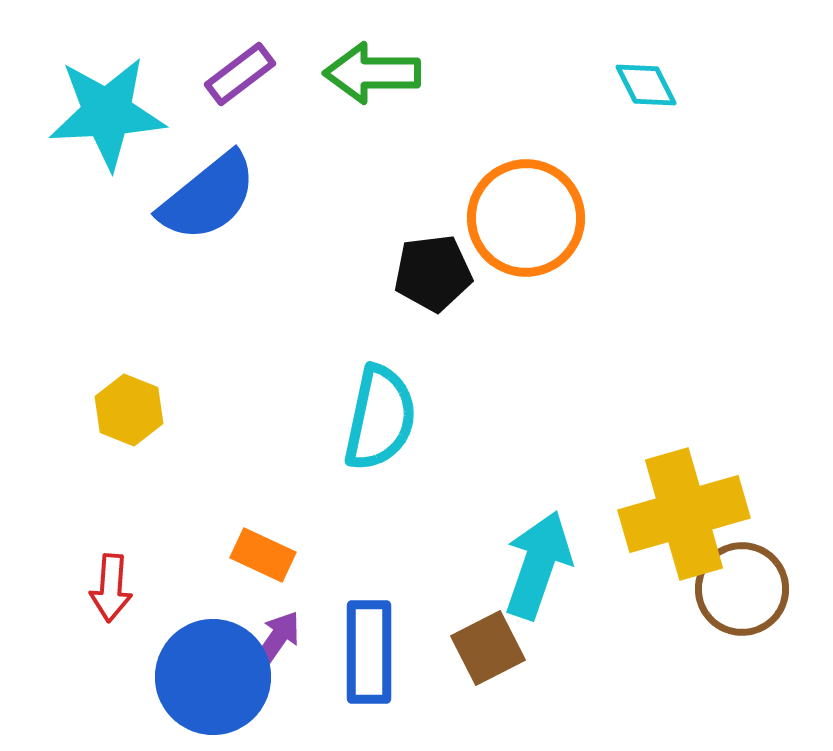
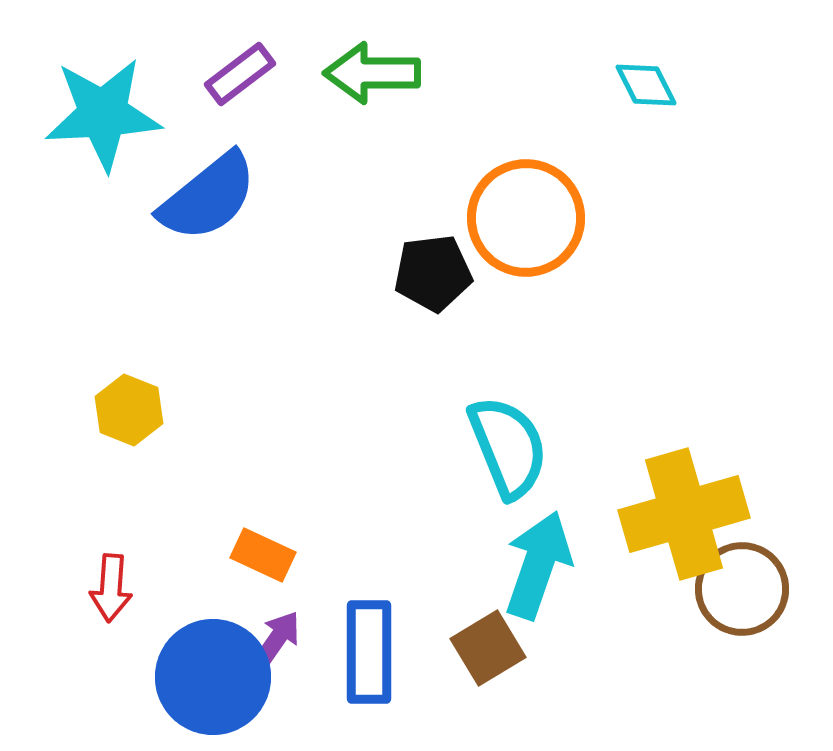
cyan star: moved 4 px left, 1 px down
cyan semicircle: moved 128 px right, 29 px down; rotated 34 degrees counterclockwise
brown square: rotated 4 degrees counterclockwise
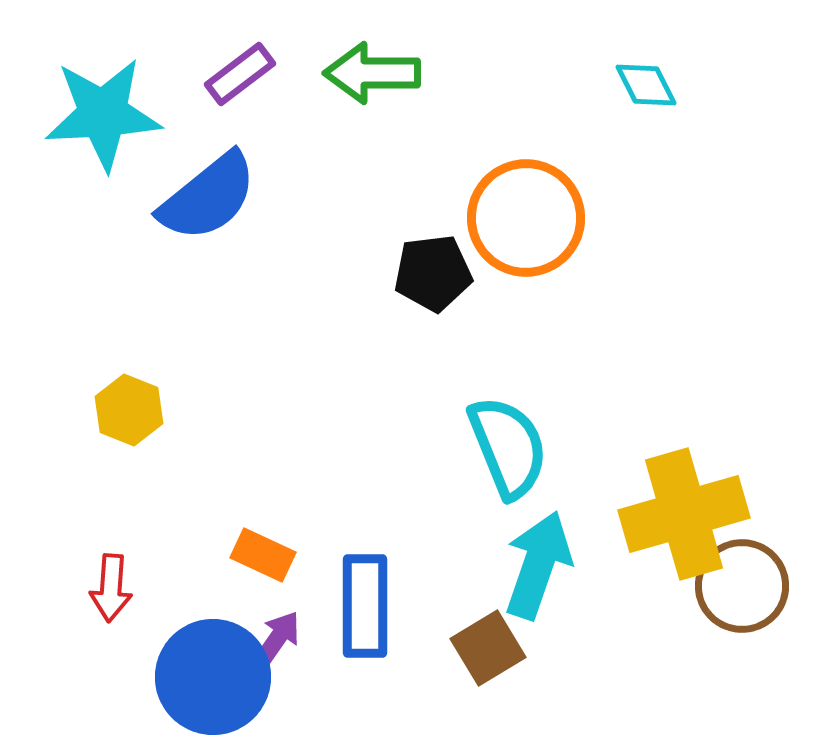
brown circle: moved 3 px up
blue rectangle: moved 4 px left, 46 px up
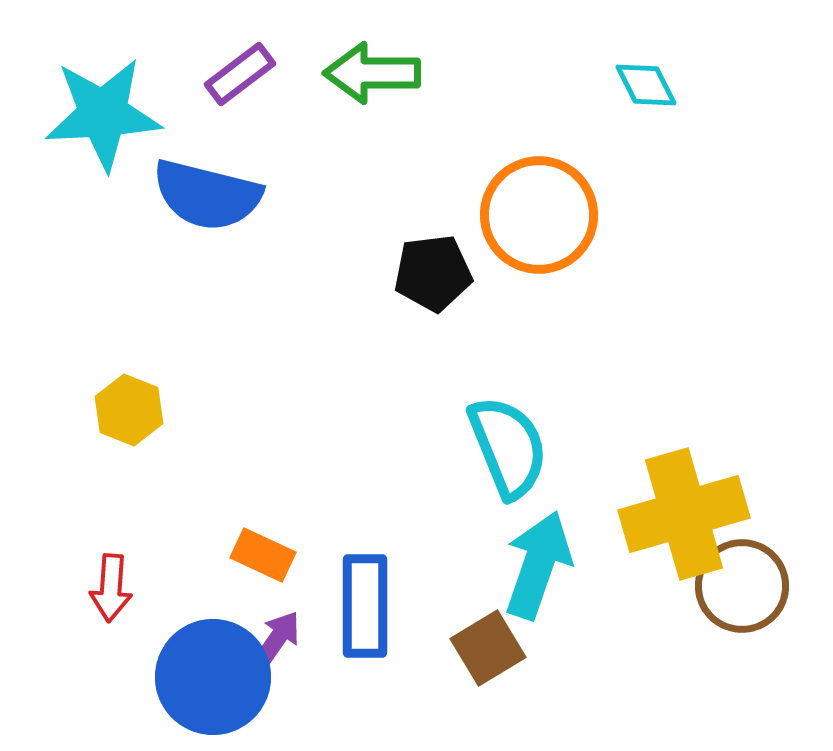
blue semicircle: moved 1 px left, 2 px up; rotated 53 degrees clockwise
orange circle: moved 13 px right, 3 px up
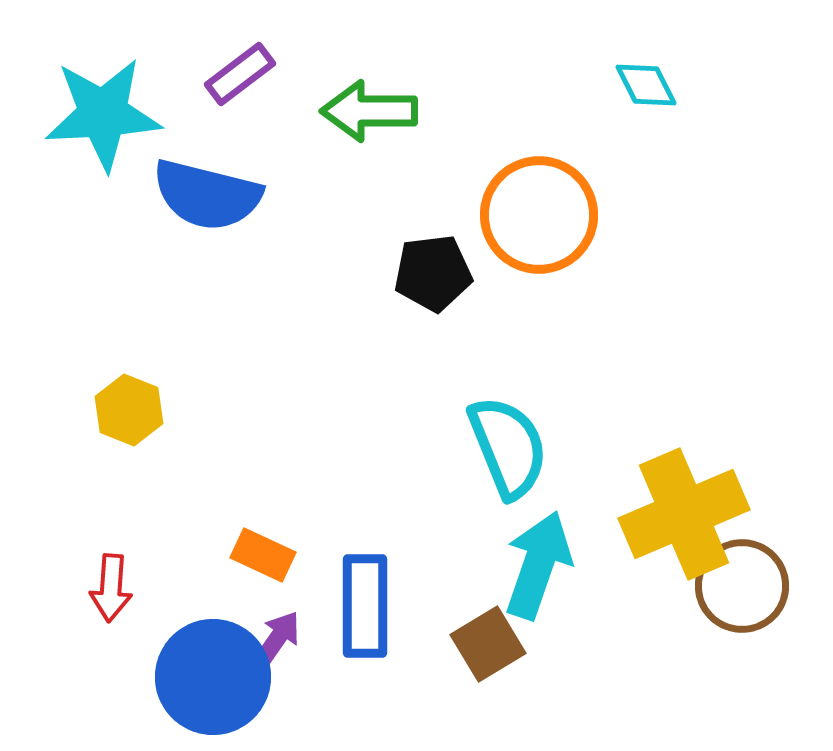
green arrow: moved 3 px left, 38 px down
yellow cross: rotated 7 degrees counterclockwise
brown square: moved 4 px up
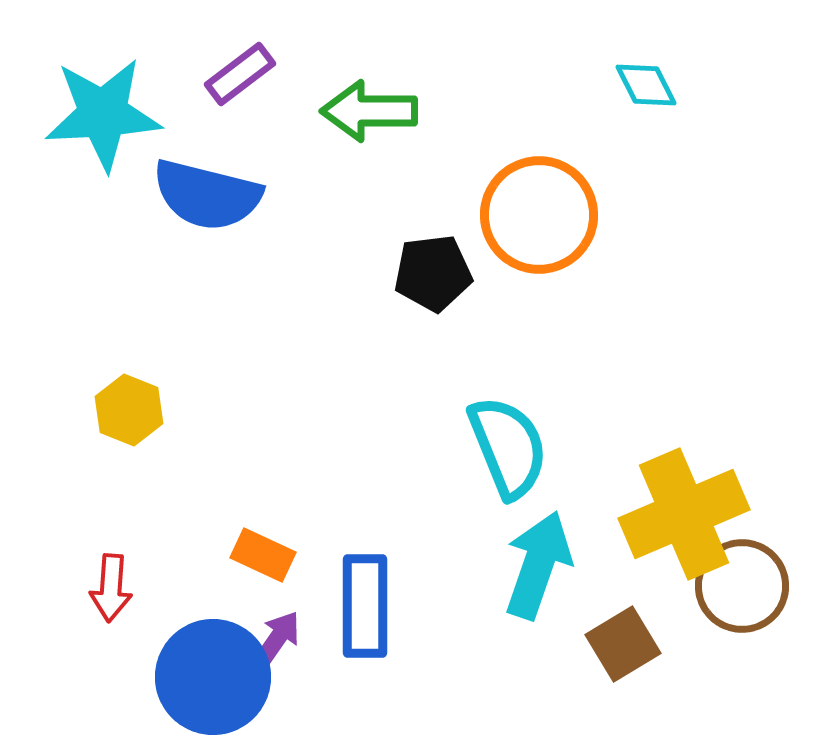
brown square: moved 135 px right
